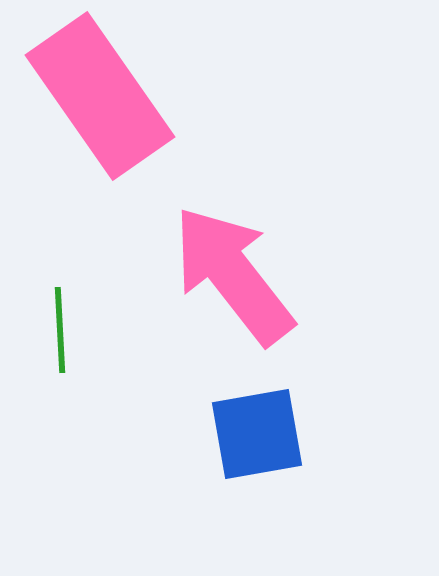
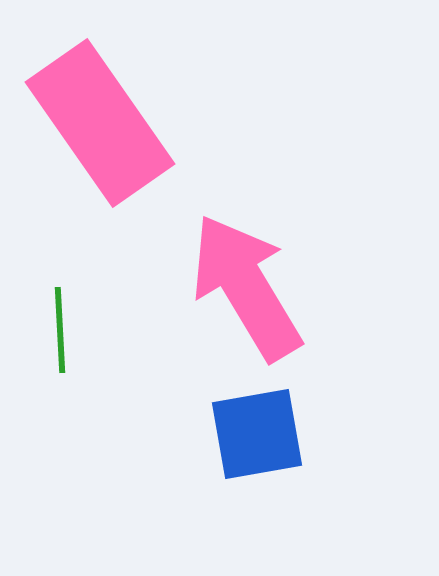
pink rectangle: moved 27 px down
pink arrow: moved 13 px right, 12 px down; rotated 7 degrees clockwise
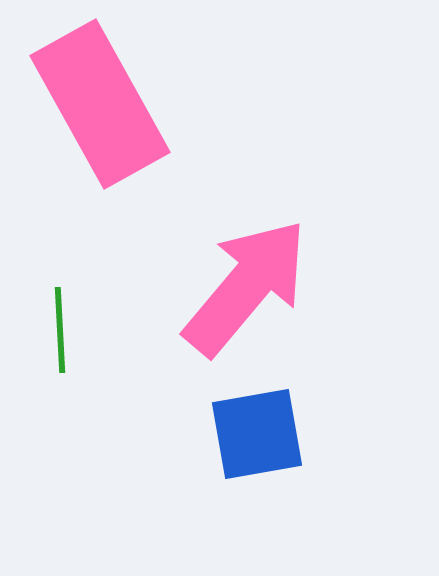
pink rectangle: moved 19 px up; rotated 6 degrees clockwise
pink arrow: rotated 71 degrees clockwise
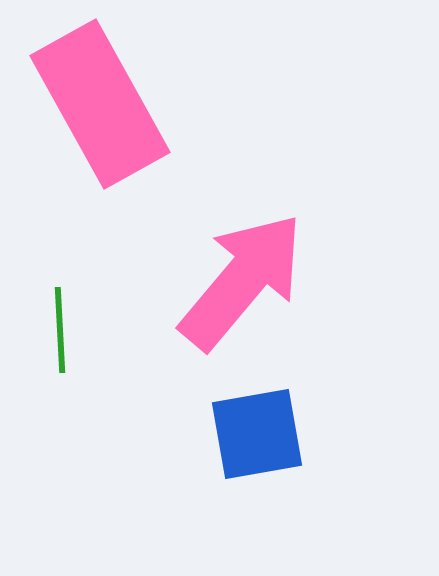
pink arrow: moved 4 px left, 6 px up
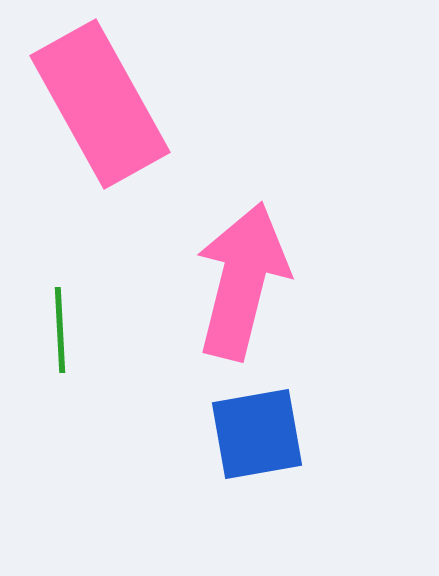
pink arrow: rotated 26 degrees counterclockwise
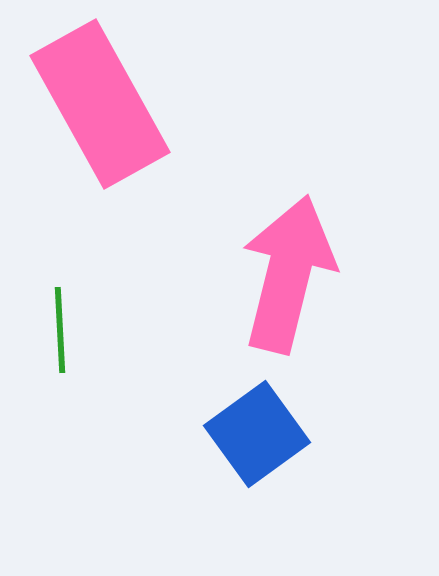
pink arrow: moved 46 px right, 7 px up
blue square: rotated 26 degrees counterclockwise
